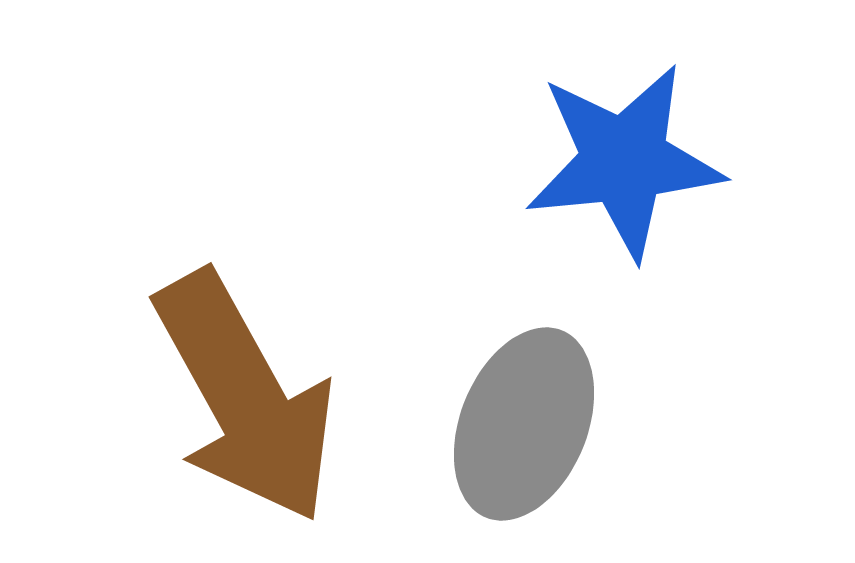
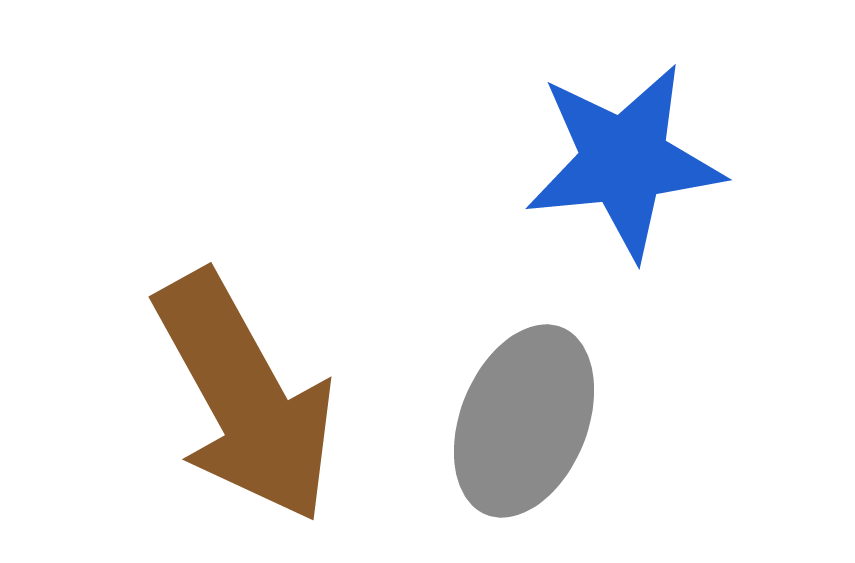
gray ellipse: moved 3 px up
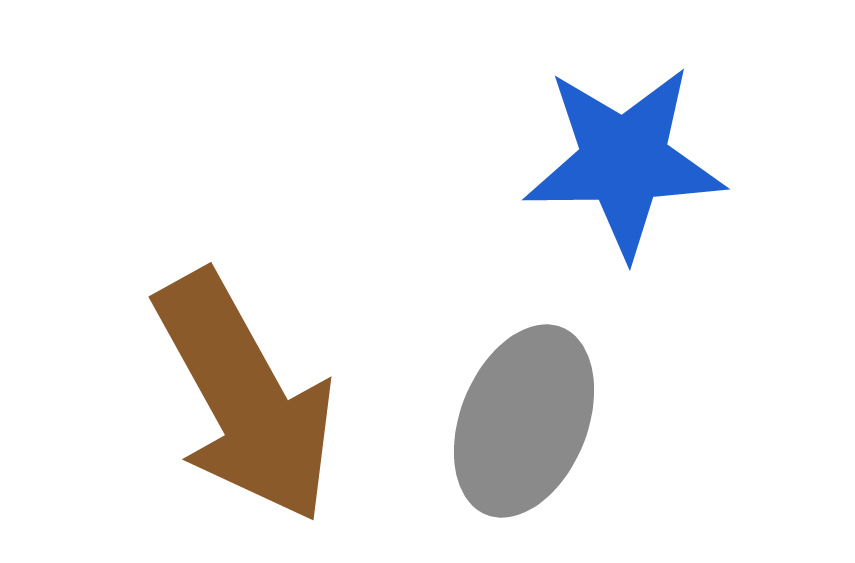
blue star: rotated 5 degrees clockwise
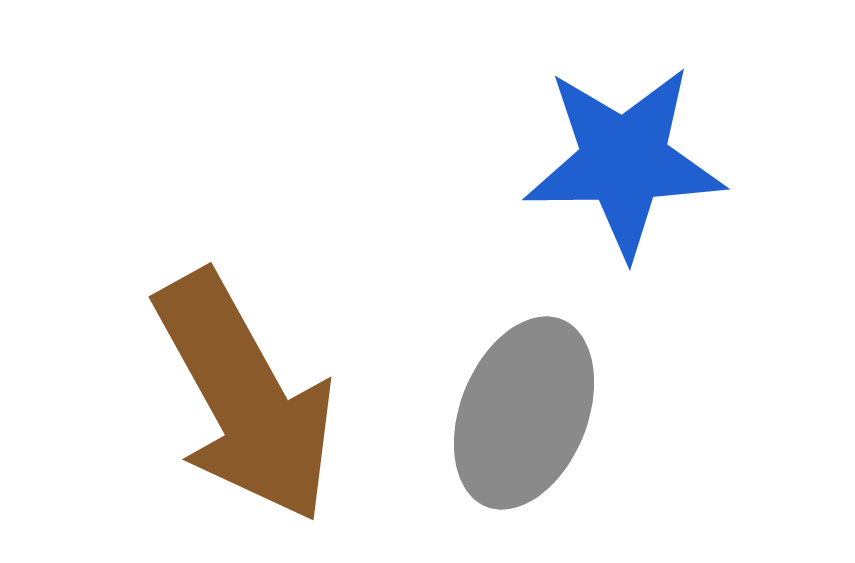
gray ellipse: moved 8 px up
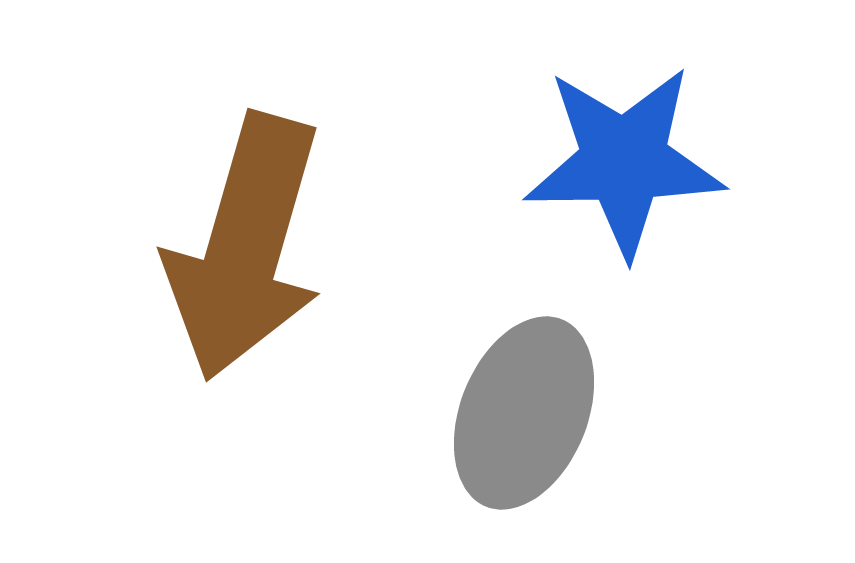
brown arrow: moved 150 px up; rotated 45 degrees clockwise
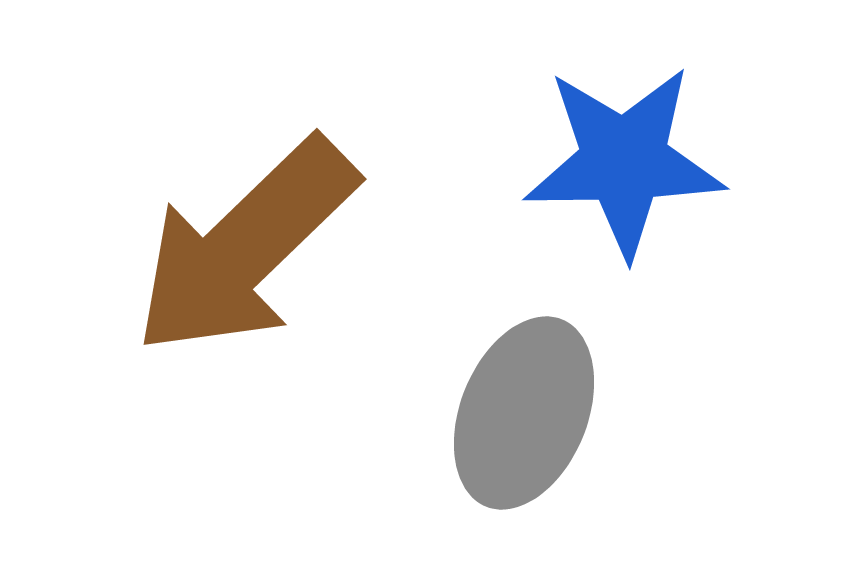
brown arrow: rotated 30 degrees clockwise
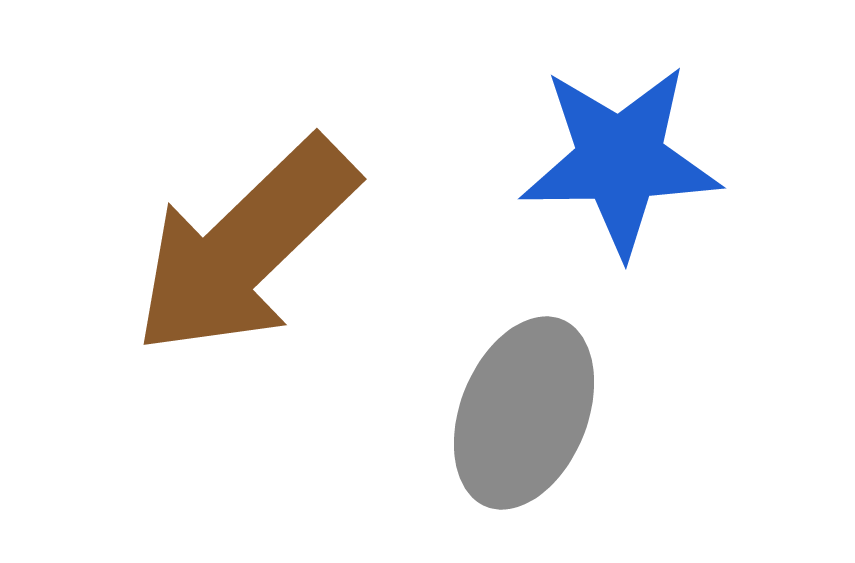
blue star: moved 4 px left, 1 px up
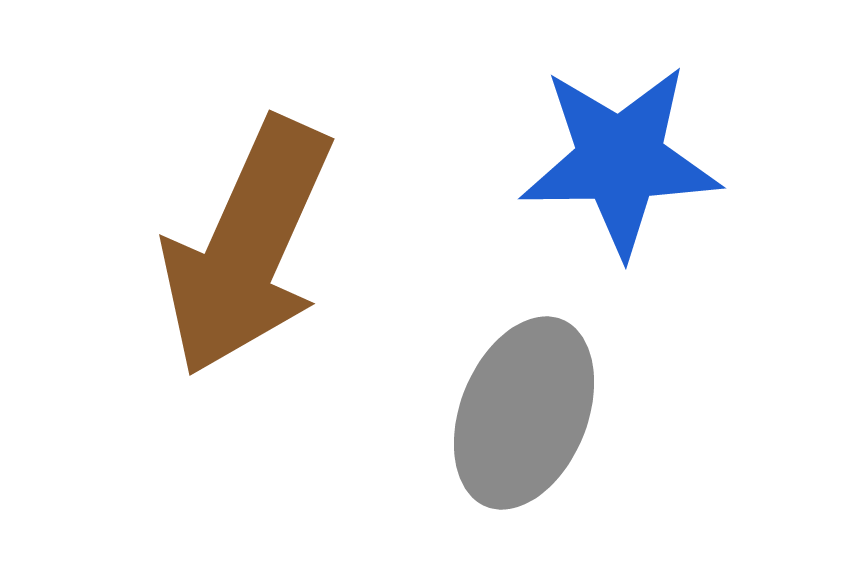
brown arrow: moved 2 px right; rotated 22 degrees counterclockwise
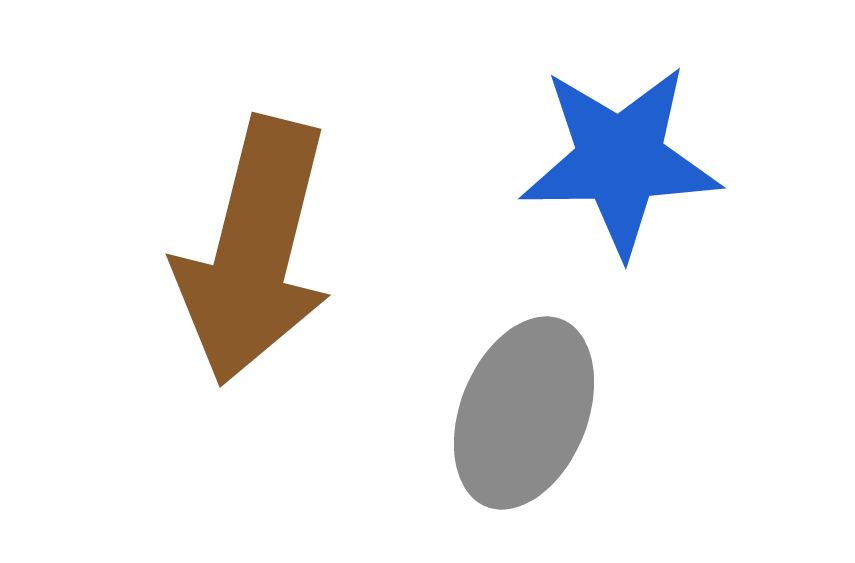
brown arrow: moved 7 px right, 4 px down; rotated 10 degrees counterclockwise
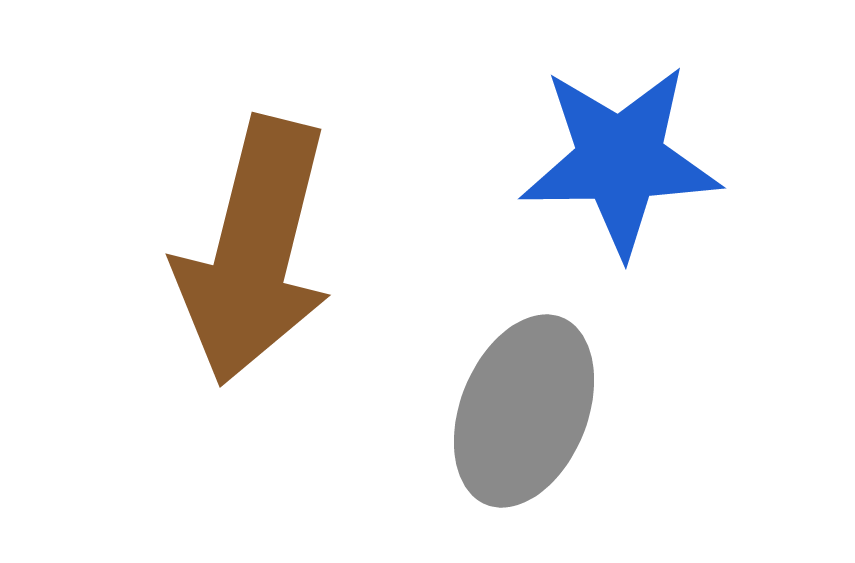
gray ellipse: moved 2 px up
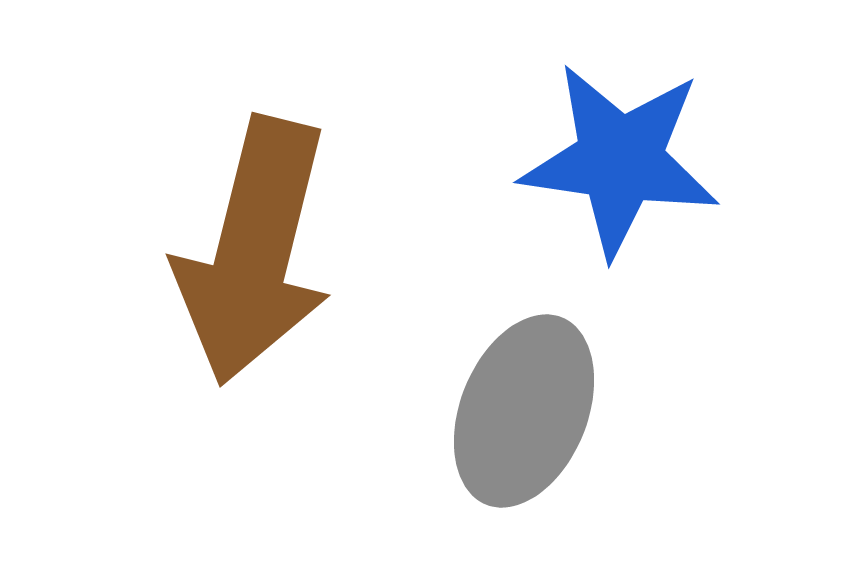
blue star: rotated 9 degrees clockwise
